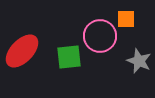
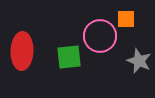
red ellipse: rotated 42 degrees counterclockwise
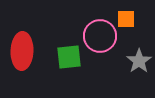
gray star: rotated 15 degrees clockwise
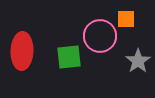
gray star: moved 1 px left
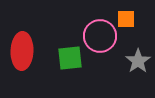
green square: moved 1 px right, 1 px down
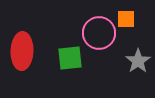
pink circle: moved 1 px left, 3 px up
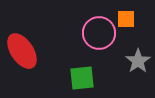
red ellipse: rotated 36 degrees counterclockwise
green square: moved 12 px right, 20 px down
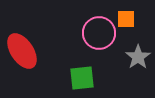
gray star: moved 4 px up
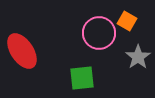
orange square: moved 1 px right, 2 px down; rotated 30 degrees clockwise
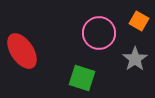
orange square: moved 12 px right
gray star: moved 3 px left, 2 px down
green square: rotated 24 degrees clockwise
